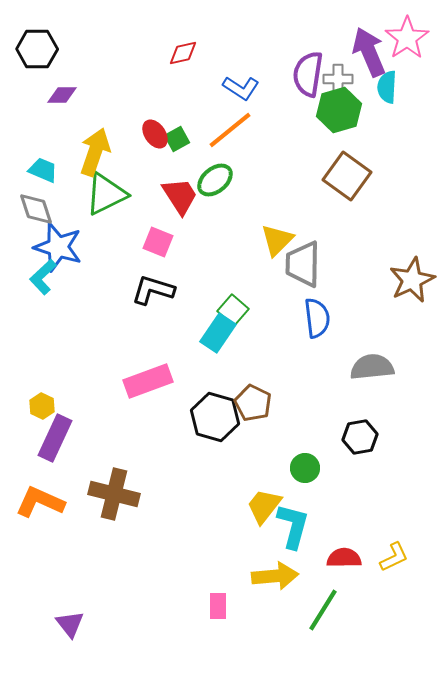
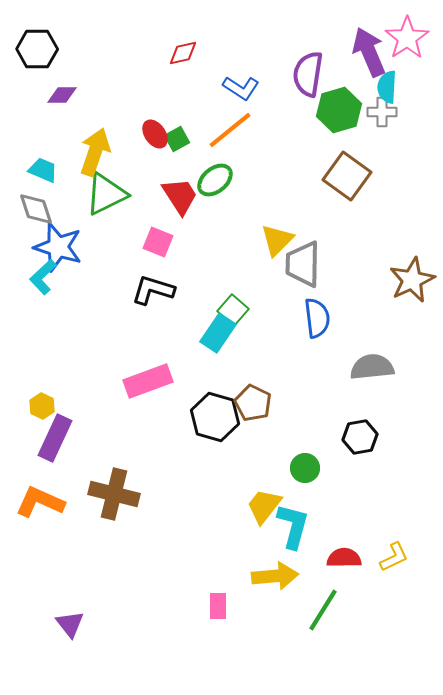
gray cross at (338, 79): moved 44 px right, 33 px down
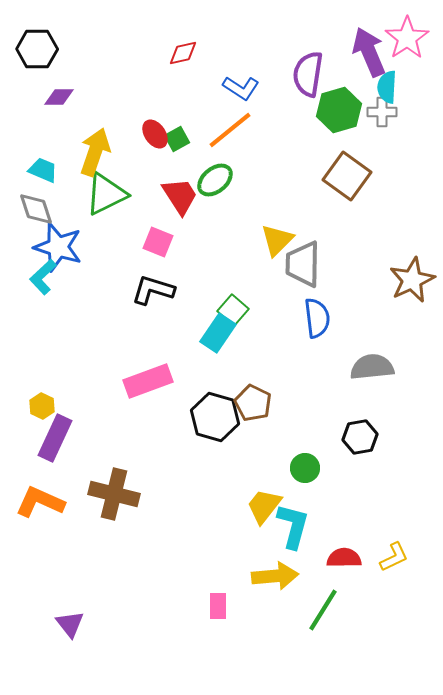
purple diamond at (62, 95): moved 3 px left, 2 px down
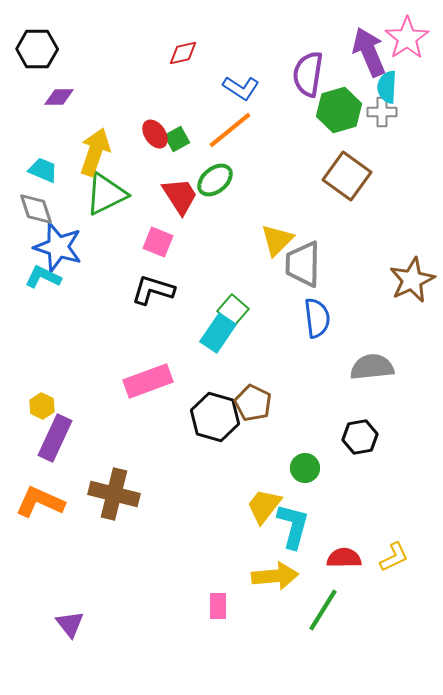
cyan L-shape at (43, 277): rotated 69 degrees clockwise
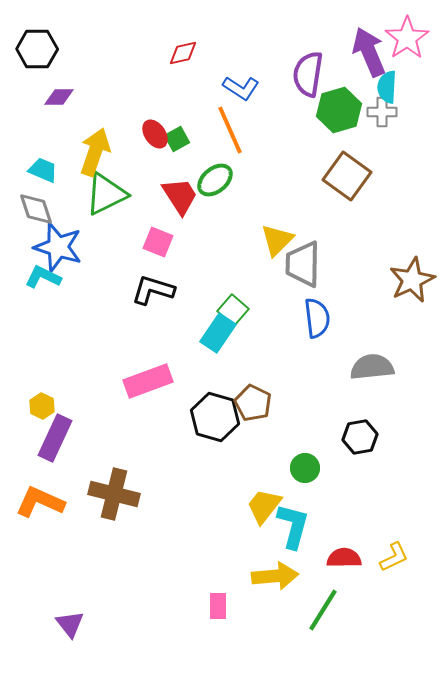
orange line at (230, 130): rotated 75 degrees counterclockwise
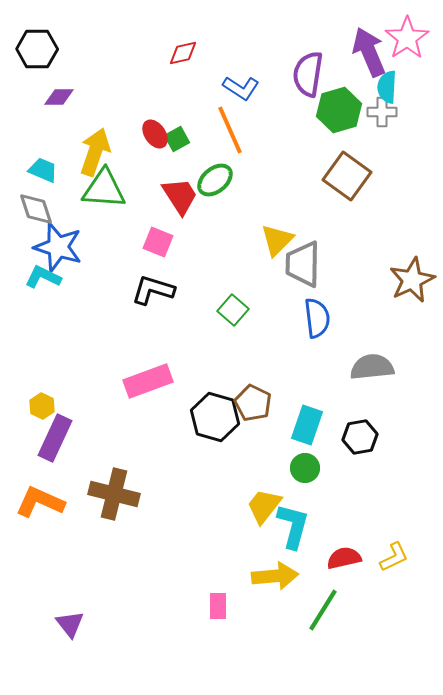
green triangle at (106, 194): moved 2 px left, 5 px up; rotated 30 degrees clockwise
cyan rectangle at (218, 333): moved 89 px right, 92 px down; rotated 15 degrees counterclockwise
red semicircle at (344, 558): rotated 12 degrees counterclockwise
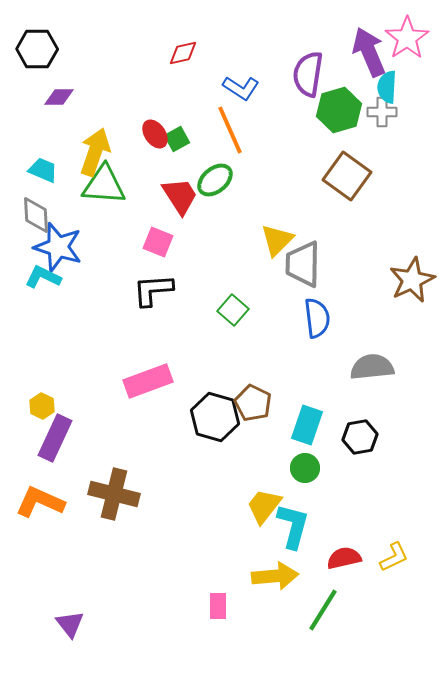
green triangle at (104, 189): moved 4 px up
gray diamond at (36, 209): moved 6 px down; rotated 15 degrees clockwise
black L-shape at (153, 290): rotated 21 degrees counterclockwise
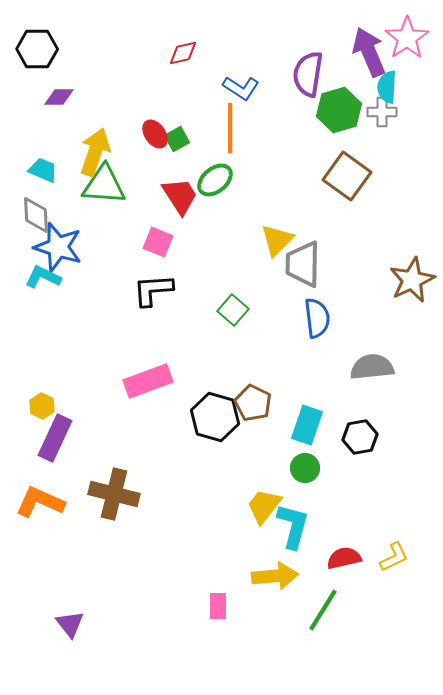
orange line at (230, 130): moved 2 px up; rotated 24 degrees clockwise
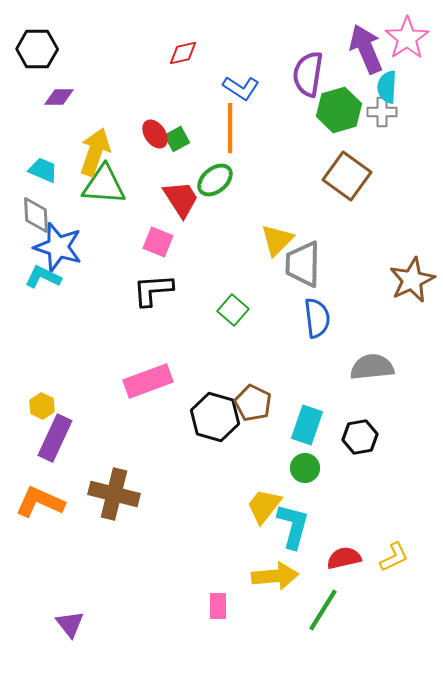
purple arrow at (369, 52): moved 3 px left, 3 px up
red trapezoid at (180, 196): moved 1 px right, 3 px down
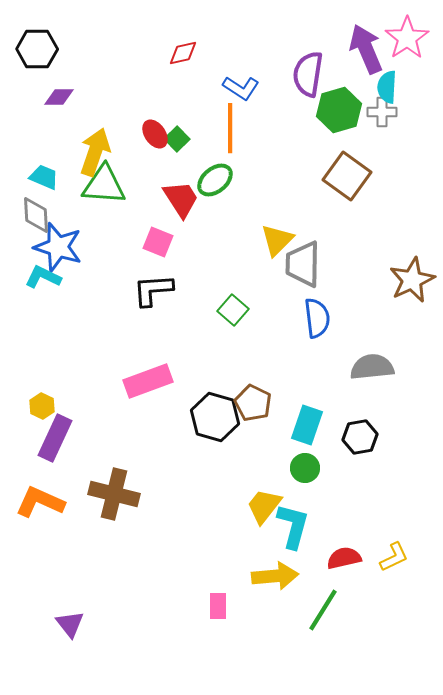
green square at (177, 139): rotated 15 degrees counterclockwise
cyan trapezoid at (43, 170): moved 1 px right, 7 px down
